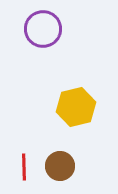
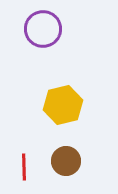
yellow hexagon: moved 13 px left, 2 px up
brown circle: moved 6 px right, 5 px up
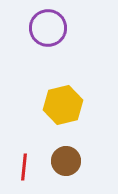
purple circle: moved 5 px right, 1 px up
red line: rotated 8 degrees clockwise
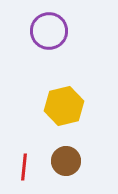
purple circle: moved 1 px right, 3 px down
yellow hexagon: moved 1 px right, 1 px down
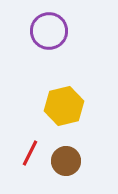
red line: moved 6 px right, 14 px up; rotated 20 degrees clockwise
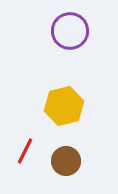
purple circle: moved 21 px right
red line: moved 5 px left, 2 px up
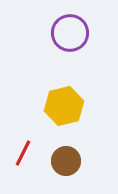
purple circle: moved 2 px down
red line: moved 2 px left, 2 px down
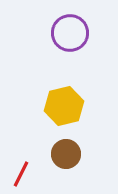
red line: moved 2 px left, 21 px down
brown circle: moved 7 px up
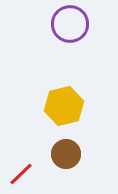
purple circle: moved 9 px up
red line: rotated 20 degrees clockwise
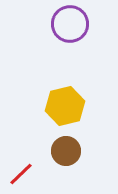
yellow hexagon: moved 1 px right
brown circle: moved 3 px up
